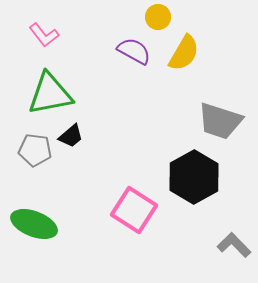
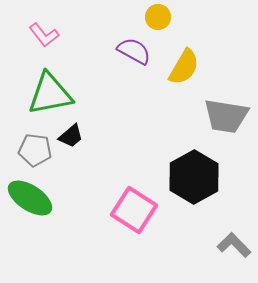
yellow semicircle: moved 14 px down
gray trapezoid: moved 6 px right, 5 px up; rotated 9 degrees counterclockwise
green ellipse: moved 4 px left, 26 px up; rotated 12 degrees clockwise
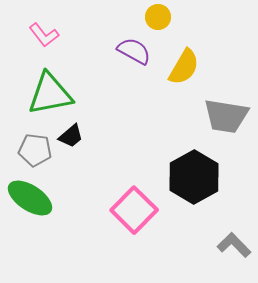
pink square: rotated 12 degrees clockwise
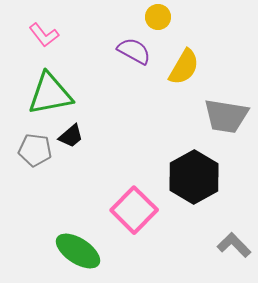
green ellipse: moved 48 px right, 53 px down
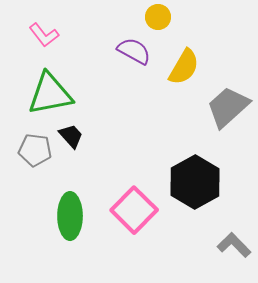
gray trapezoid: moved 2 px right, 9 px up; rotated 129 degrees clockwise
black trapezoid: rotated 92 degrees counterclockwise
black hexagon: moved 1 px right, 5 px down
green ellipse: moved 8 px left, 35 px up; rotated 57 degrees clockwise
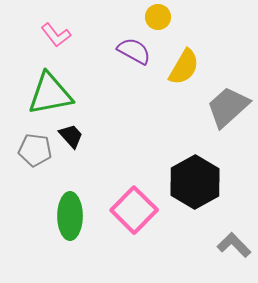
pink L-shape: moved 12 px right
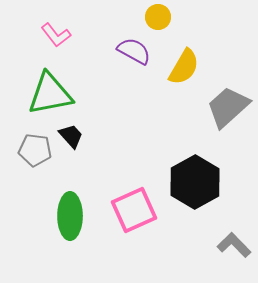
pink square: rotated 21 degrees clockwise
